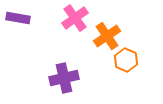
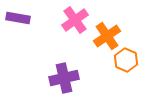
pink cross: moved 2 px down
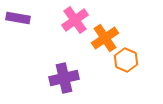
orange cross: moved 2 px left, 2 px down
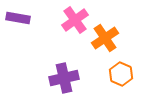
orange hexagon: moved 5 px left, 14 px down
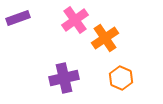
purple rectangle: rotated 30 degrees counterclockwise
orange hexagon: moved 4 px down
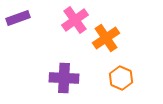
orange cross: moved 1 px right
purple cross: rotated 16 degrees clockwise
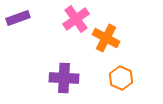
pink cross: moved 1 px right, 1 px up
orange cross: rotated 28 degrees counterclockwise
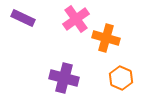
purple rectangle: moved 5 px right; rotated 45 degrees clockwise
orange cross: rotated 12 degrees counterclockwise
purple cross: rotated 12 degrees clockwise
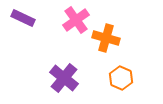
pink cross: moved 1 px down
purple cross: rotated 24 degrees clockwise
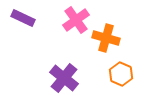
orange hexagon: moved 4 px up
